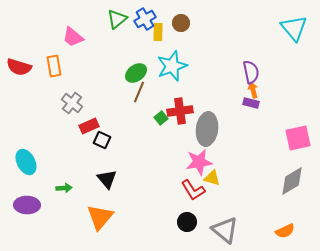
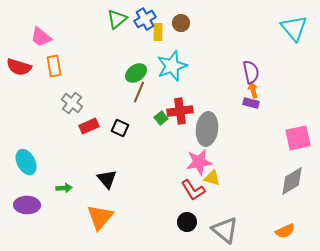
pink trapezoid: moved 32 px left
black square: moved 18 px right, 12 px up
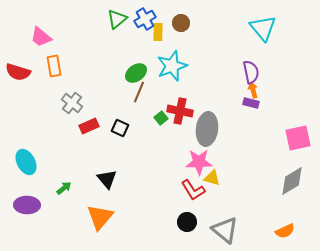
cyan triangle: moved 31 px left
red semicircle: moved 1 px left, 5 px down
red cross: rotated 20 degrees clockwise
pink star: rotated 8 degrees clockwise
green arrow: rotated 35 degrees counterclockwise
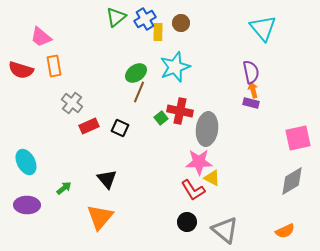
green triangle: moved 1 px left, 2 px up
cyan star: moved 3 px right, 1 px down
red semicircle: moved 3 px right, 2 px up
yellow triangle: rotated 12 degrees clockwise
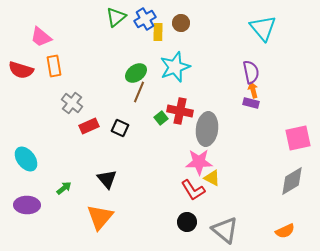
cyan ellipse: moved 3 px up; rotated 10 degrees counterclockwise
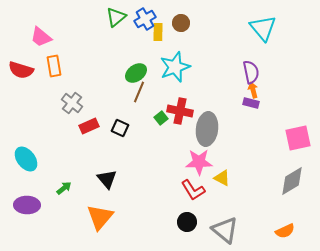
yellow triangle: moved 10 px right
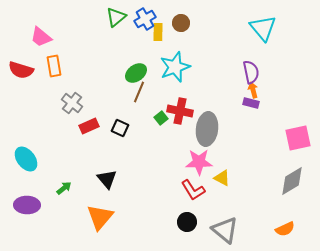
orange semicircle: moved 2 px up
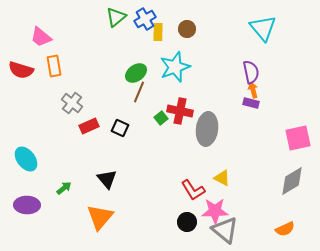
brown circle: moved 6 px right, 6 px down
pink star: moved 16 px right, 49 px down
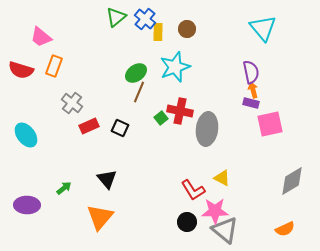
blue cross: rotated 20 degrees counterclockwise
orange rectangle: rotated 30 degrees clockwise
pink square: moved 28 px left, 14 px up
cyan ellipse: moved 24 px up
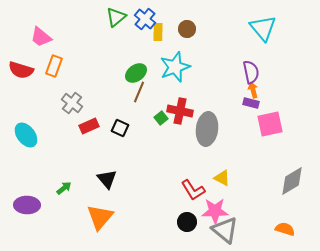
orange semicircle: rotated 138 degrees counterclockwise
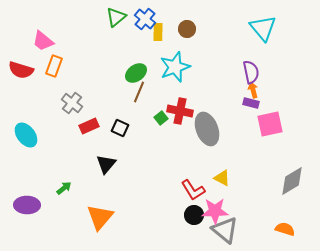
pink trapezoid: moved 2 px right, 4 px down
gray ellipse: rotated 28 degrees counterclockwise
black triangle: moved 1 px left, 15 px up; rotated 20 degrees clockwise
black circle: moved 7 px right, 7 px up
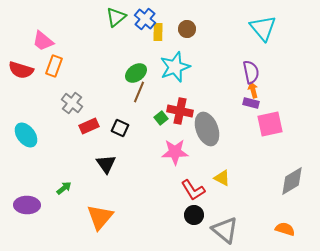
black triangle: rotated 15 degrees counterclockwise
pink star: moved 40 px left, 59 px up
